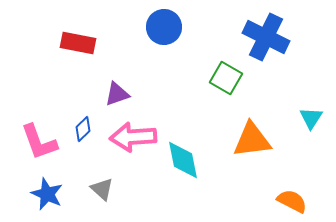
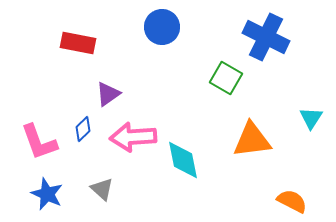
blue circle: moved 2 px left
purple triangle: moved 9 px left; rotated 16 degrees counterclockwise
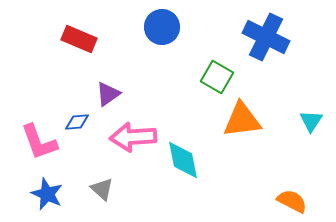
red rectangle: moved 1 px right, 4 px up; rotated 12 degrees clockwise
green square: moved 9 px left, 1 px up
cyan triangle: moved 3 px down
blue diamond: moved 6 px left, 7 px up; rotated 40 degrees clockwise
orange triangle: moved 10 px left, 20 px up
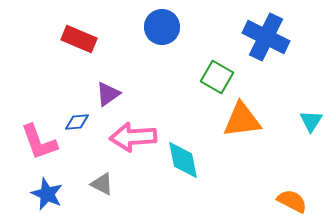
gray triangle: moved 5 px up; rotated 15 degrees counterclockwise
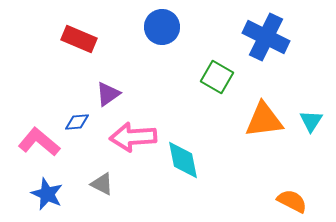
orange triangle: moved 22 px right
pink L-shape: rotated 150 degrees clockwise
